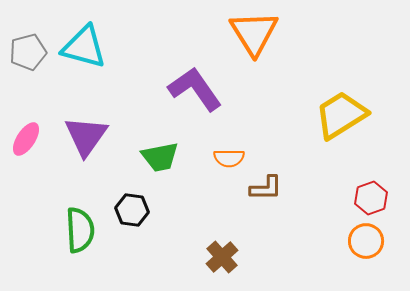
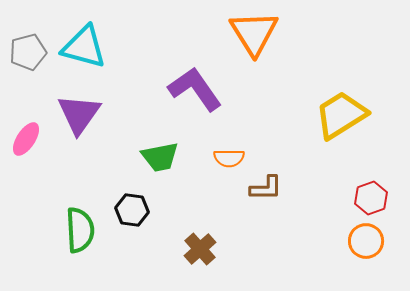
purple triangle: moved 7 px left, 22 px up
brown cross: moved 22 px left, 8 px up
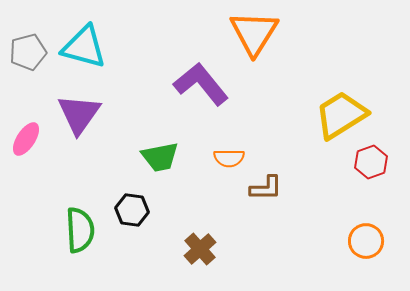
orange triangle: rotated 4 degrees clockwise
purple L-shape: moved 6 px right, 5 px up; rotated 4 degrees counterclockwise
red hexagon: moved 36 px up
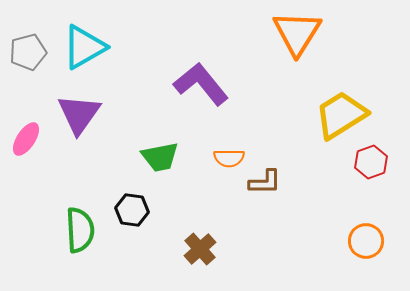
orange triangle: moved 43 px right
cyan triangle: rotated 45 degrees counterclockwise
brown L-shape: moved 1 px left, 6 px up
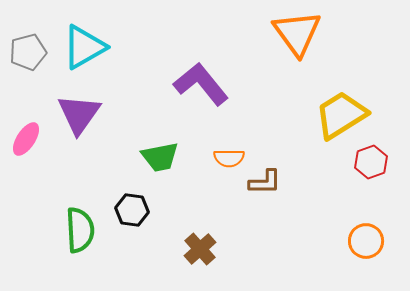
orange triangle: rotated 8 degrees counterclockwise
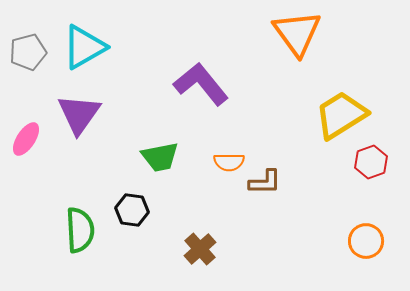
orange semicircle: moved 4 px down
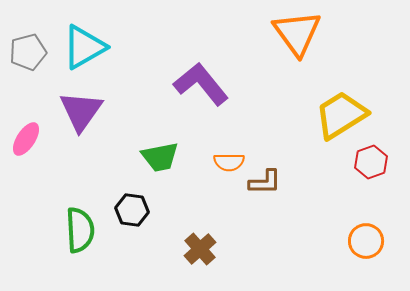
purple triangle: moved 2 px right, 3 px up
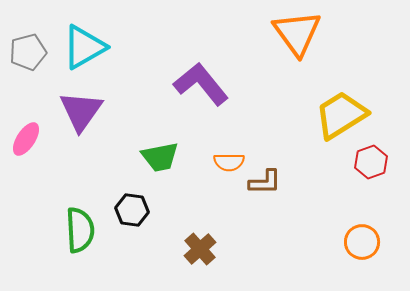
orange circle: moved 4 px left, 1 px down
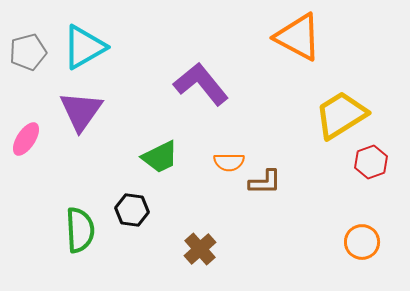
orange triangle: moved 1 px right, 4 px down; rotated 26 degrees counterclockwise
green trapezoid: rotated 15 degrees counterclockwise
